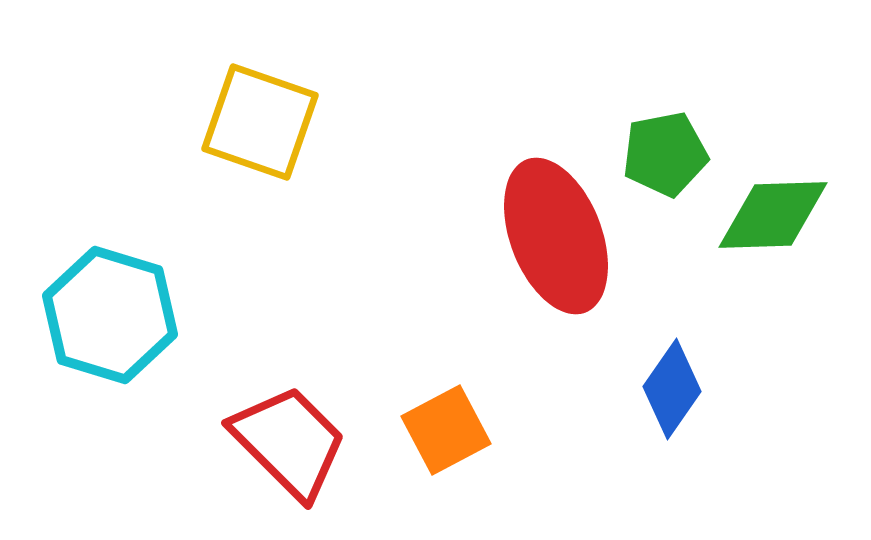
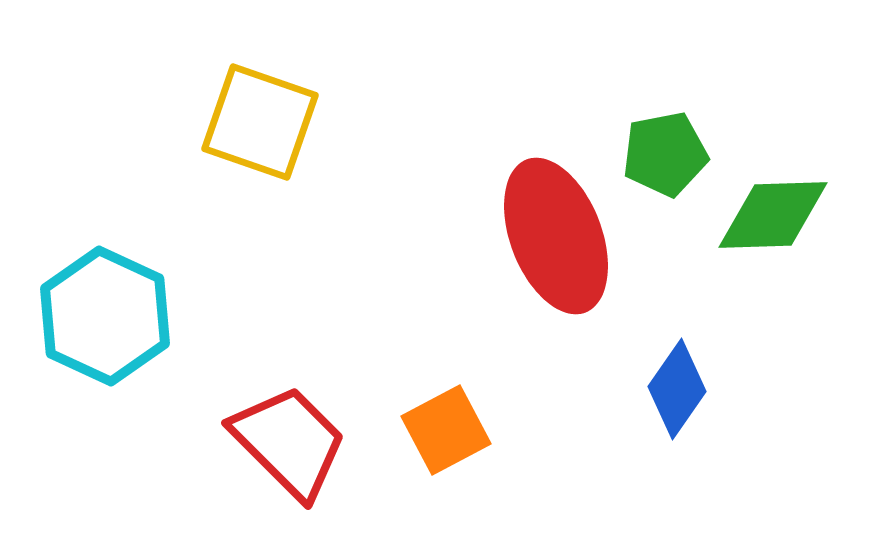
cyan hexagon: moved 5 px left, 1 px down; rotated 8 degrees clockwise
blue diamond: moved 5 px right
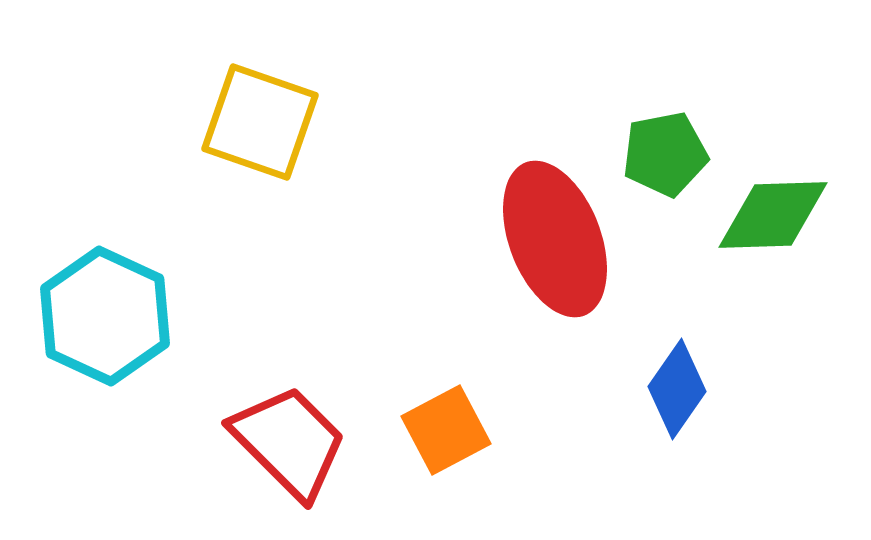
red ellipse: moved 1 px left, 3 px down
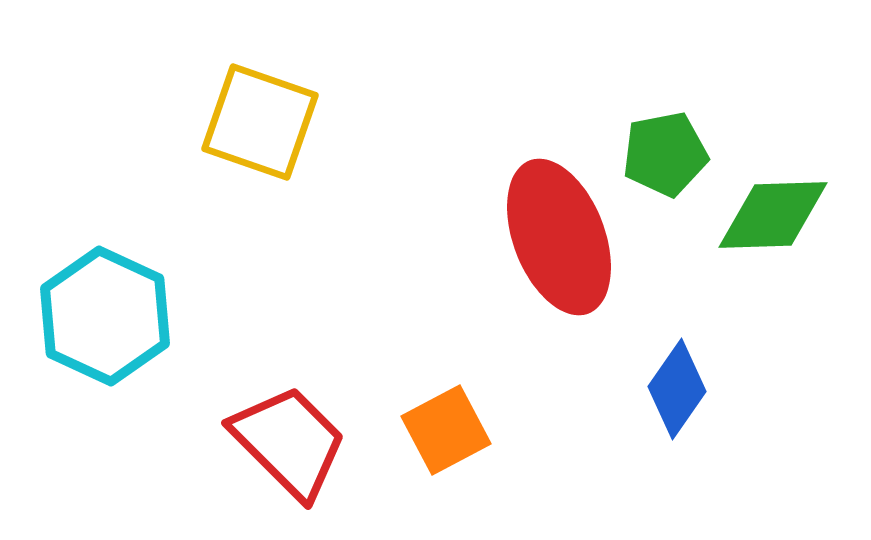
red ellipse: moved 4 px right, 2 px up
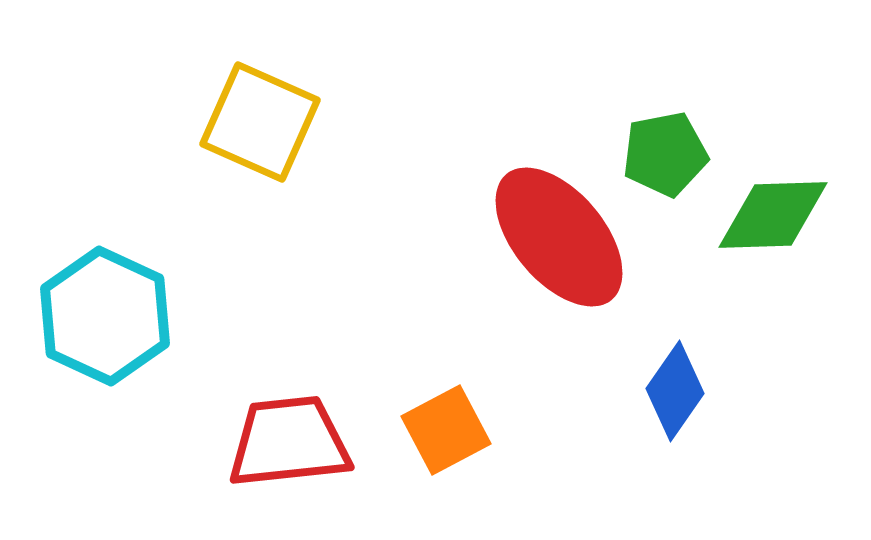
yellow square: rotated 5 degrees clockwise
red ellipse: rotated 19 degrees counterclockwise
blue diamond: moved 2 px left, 2 px down
red trapezoid: rotated 51 degrees counterclockwise
